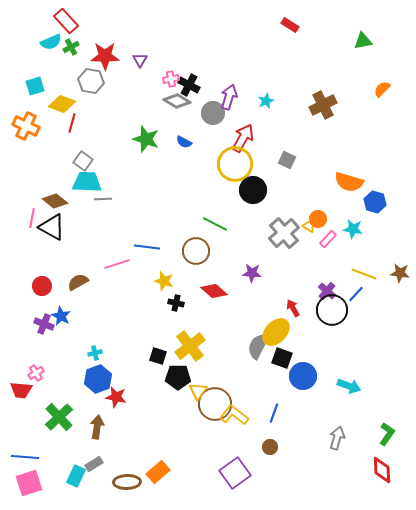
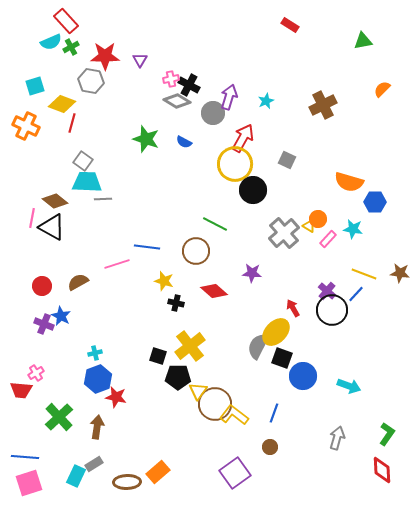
blue hexagon at (375, 202): rotated 15 degrees counterclockwise
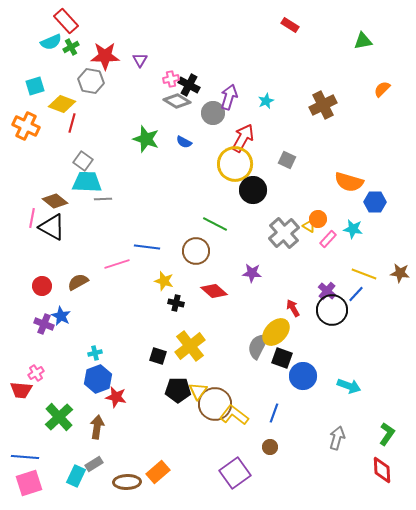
black pentagon at (178, 377): moved 13 px down
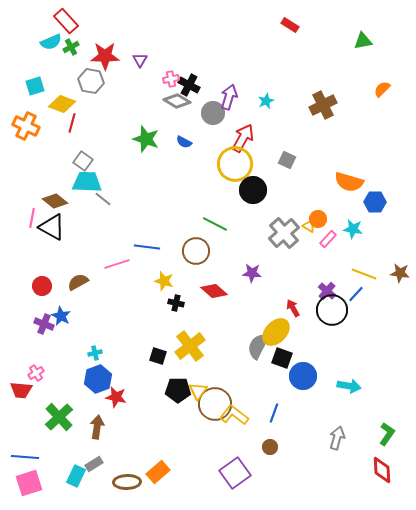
gray line at (103, 199): rotated 42 degrees clockwise
cyan arrow at (349, 386): rotated 10 degrees counterclockwise
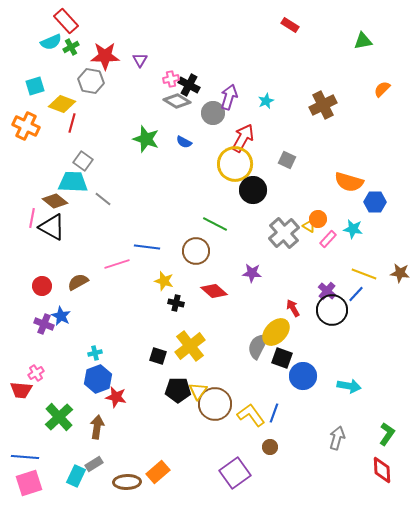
cyan trapezoid at (87, 182): moved 14 px left
yellow L-shape at (234, 415): moved 17 px right; rotated 16 degrees clockwise
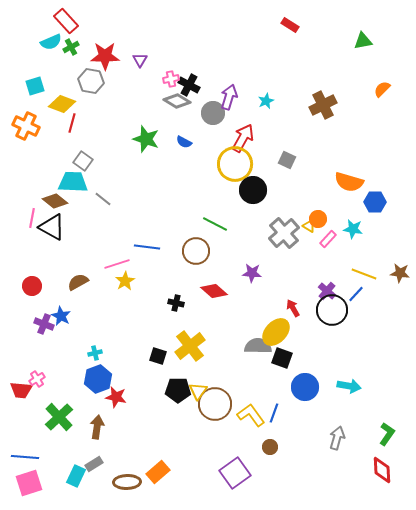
yellow star at (164, 281): moved 39 px left; rotated 24 degrees clockwise
red circle at (42, 286): moved 10 px left
gray semicircle at (258, 346): rotated 64 degrees clockwise
pink cross at (36, 373): moved 1 px right, 6 px down
blue circle at (303, 376): moved 2 px right, 11 px down
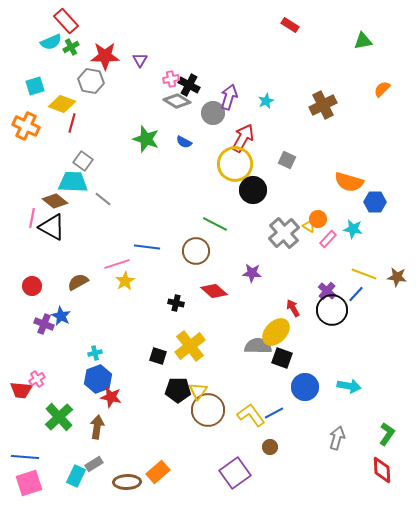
brown star at (400, 273): moved 3 px left, 4 px down
red star at (116, 397): moved 5 px left
brown circle at (215, 404): moved 7 px left, 6 px down
blue line at (274, 413): rotated 42 degrees clockwise
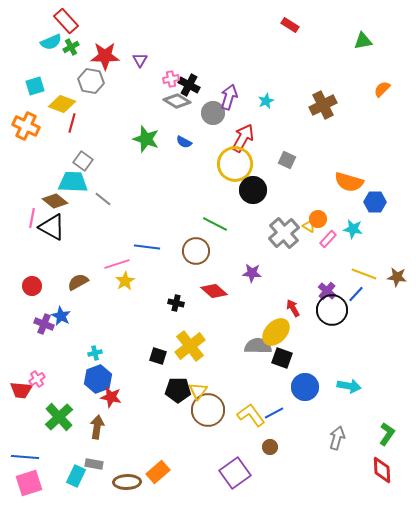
gray rectangle at (94, 464): rotated 42 degrees clockwise
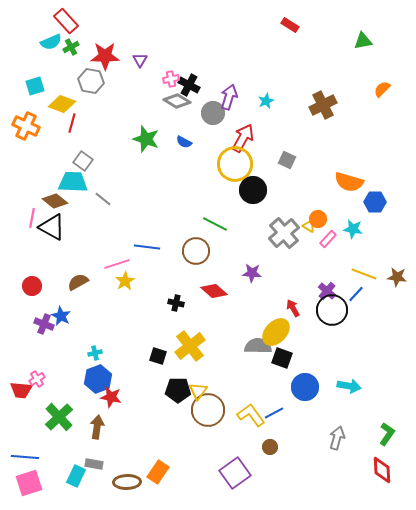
orange rectangle at (158, 472): rotated 15 degrees counterclockwise
